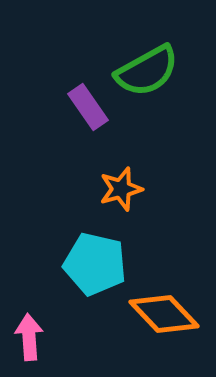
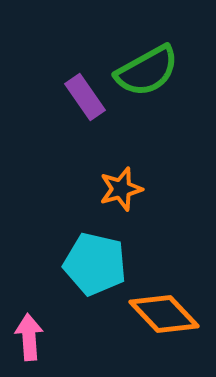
purple rectangle: moved 3 px left, 10 px up
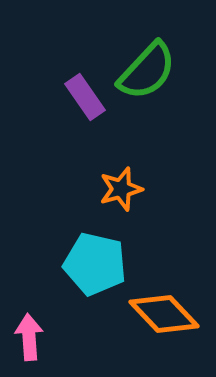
green semicircle: rotated 18 degrees counterclockwise
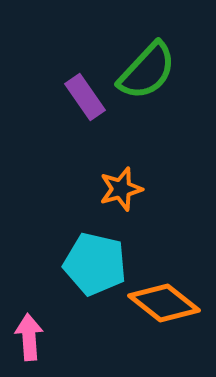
orange diamond: moved 11 px up; rotated 8 degrees counterclockwise
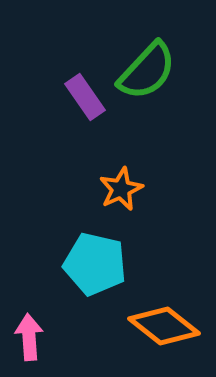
orange star: rotated 9 degrees counterclockwise
orange diamond: moved 23 px down
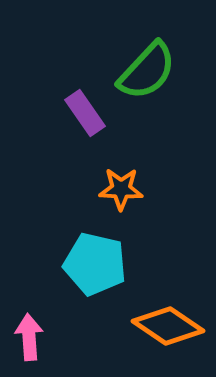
purple rectangle: moved 16 px down
orange star: rotated 27 degrees clockwise
orange diamond: moved 4 px right; rotated 4 degrees counterclockwise
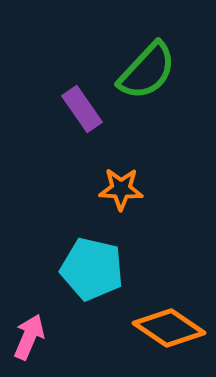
purple rectangle: moved 3 px left, 4 px up
cyan pentagon: moved 3 px left, 5 px down
orange diamond: moved 1 px right, 2 px down
pink arrow: rotated 27 degrees clockwise
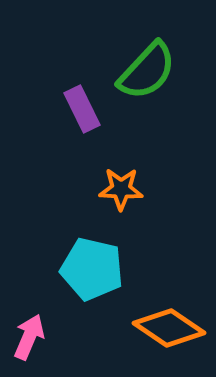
purple rectangle: rotated 9 degrees clockwise
